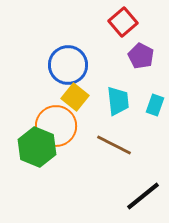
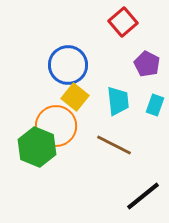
purple pentagon: moved 6 px right, 8 px down
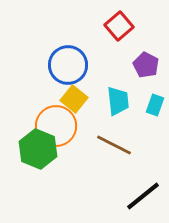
red square: moved 4 px left, 4 px down
purple pentagon: moved 1 px left, 1 px down
yellow square: moved 1 px left, 2 px down
green hexagon: moved 1 px right, 2 px down
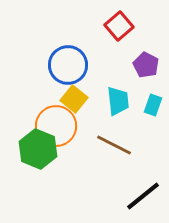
cyan rectangle: moved 2 px left
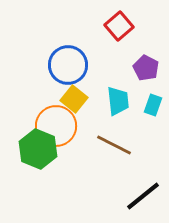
purple pentagon: moved 3 px down
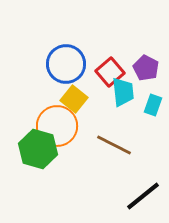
red square: moved 9 px left, 46 px down
blue circle: moved 2 px left, 1 px up
cyan trapezoid: moved 5 px right, 9 px up
orange circle: moved 1 px right
green hexagon: rotated 6 degrees counterclockwise
